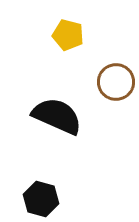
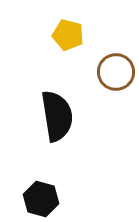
brown circle: moved 10 px up
black semicircle: rotated 57 degrees clockwise
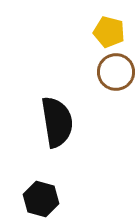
yellow pentagon: moved 41 px right, 3 px up
black semicircle: moved 6 px down
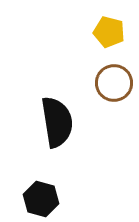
brown circle: moved 2 px left, 11 px down
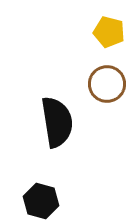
brown circle: moved 7 px left, 1 px down
black hexagon: moved 2 px down
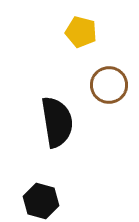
yellow pentagon: moved 28 px left
brown circle: moved 2 px right, 1 px down
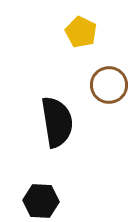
yellow pentagon: rotated 12 degrees clockwise
black hexagon: rotated 12 degrees counterclockwise
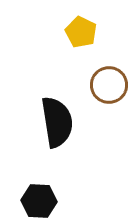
black hexagon: moved 2 px left
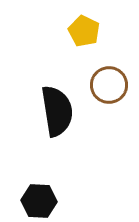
yellow pentagon: moved 3 px right, 1 px up
black semicircle: moved 11 px up
